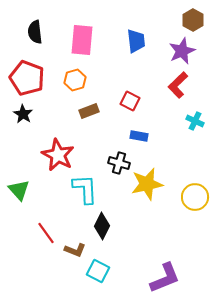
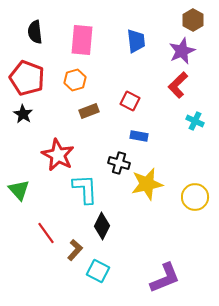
brown L-shape: rotated 70 degrees counterclockwise
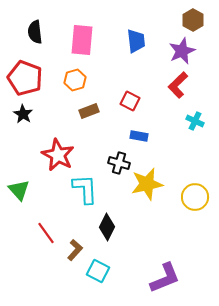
red pentagon: moved 2 px left
black diamond: moved 5 px right, 1 px down
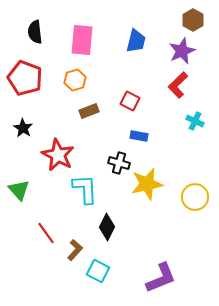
blue trapezoid: rotated 20 degrees clockwise
black star: moved 14 px down
purple L-shape: moved 4 px left
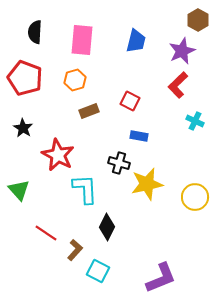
brown hexagon: moved 5 px right
black semicircle: rotated 10 degrees clockwise
red line: rotated 20 degrees counterclockwise
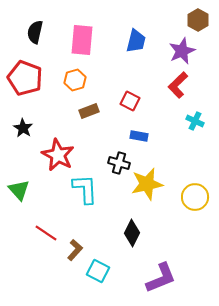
black semicircle: rotated 10 degrees clockwise
black diamond: moved 25 px right, 6 px down
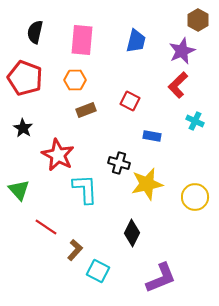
orange hexagon: rotated 15 degrees clockwise
brown rectangle: moved 3 px left, 1 px up
blue rectangle: moved 13 px right
red line: moved 6 px up
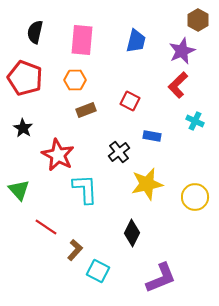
black cross: moved 11 px up; rotated 35 degrees clockwise
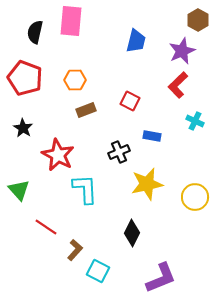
pink rectangle: moved 11 px left, 19 px up
black cross: rotated 15 degrees clockwise
